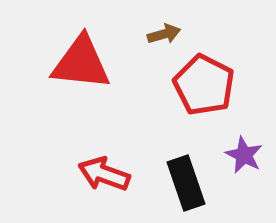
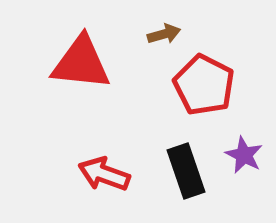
black rectangle: moved 12 px up
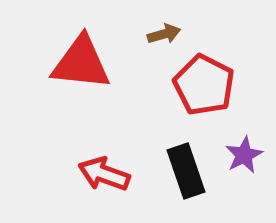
purple star: rotated 18 degrees clockwise
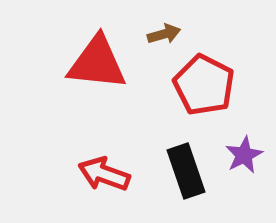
red triangle: moved 16 px right
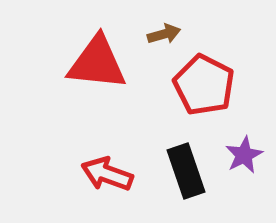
red arrow: moved 3 px right
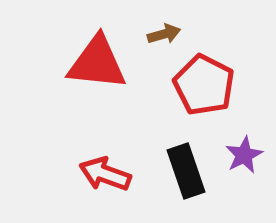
red arrow: moved 2 px left
